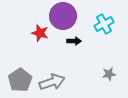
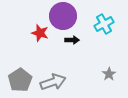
black arrow: moved 2 px left, 1 px up
gray star: rotated 24 degrees counterclockwise
gray arrow: moved 1 px right
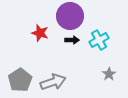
purple circle: moved 7 px right
cyan cross: moved 5 px left, 16 px down
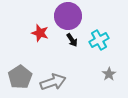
purple circle: moved 2 px left
black arrow: rotated 56 degrees clockwise
gray pentagon: moved 3 px up
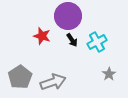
red star: moved 2 px right, 3 px down
cyan cross: moved 2 px left, 2 px down
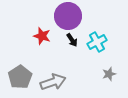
gray star: rotated 16 degrees clockwise
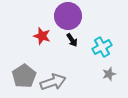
cyan cross: moved 5 px right, 5 px down
gray pentagon: moved 4 px right, 1 px up
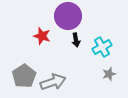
black arrow: moved 4 px right; rotated 24 degrees clockwise
